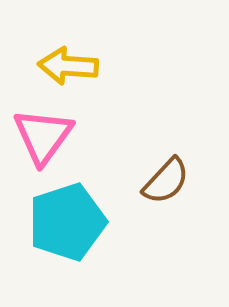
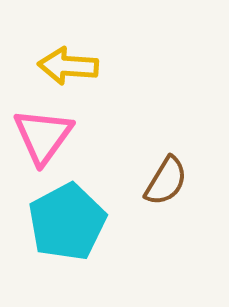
brown semicircle: rotated 12 degrees counterclockwise
cyan pentagon: rotated 10 degrees counterclockwise
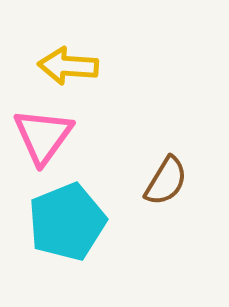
cyan pentagon: rotated 6 degrees clockwise
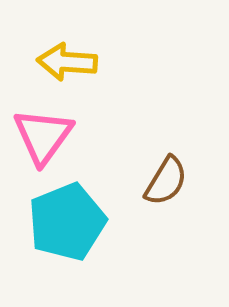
yellow arrow: moved 1 px left, 4 px up
